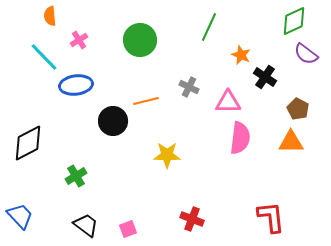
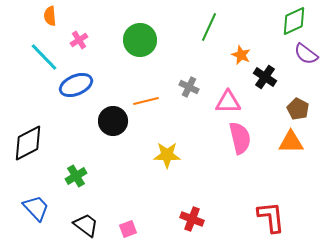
blue ellipse: rotated 16 degrees counterclockwise
pink semicircle: rotated 20 degrees counterclockwise
blue trapezoid: moved 16 px right, 8 px up
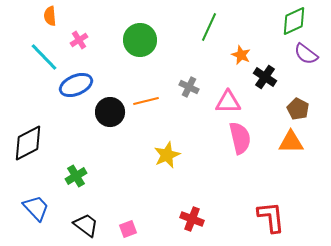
black circle: moved 3 px left, 9 px up
yellow star: rotated 24 degrees counterclockwise
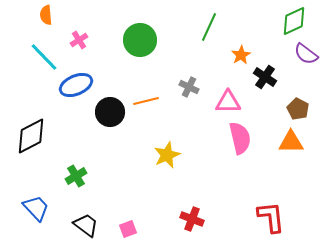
orange semicircle: moved 4 px left, 1 px up
orange star: rotated 18 degrees clockwise
black diamond: moved 3 px right, 7 px up
